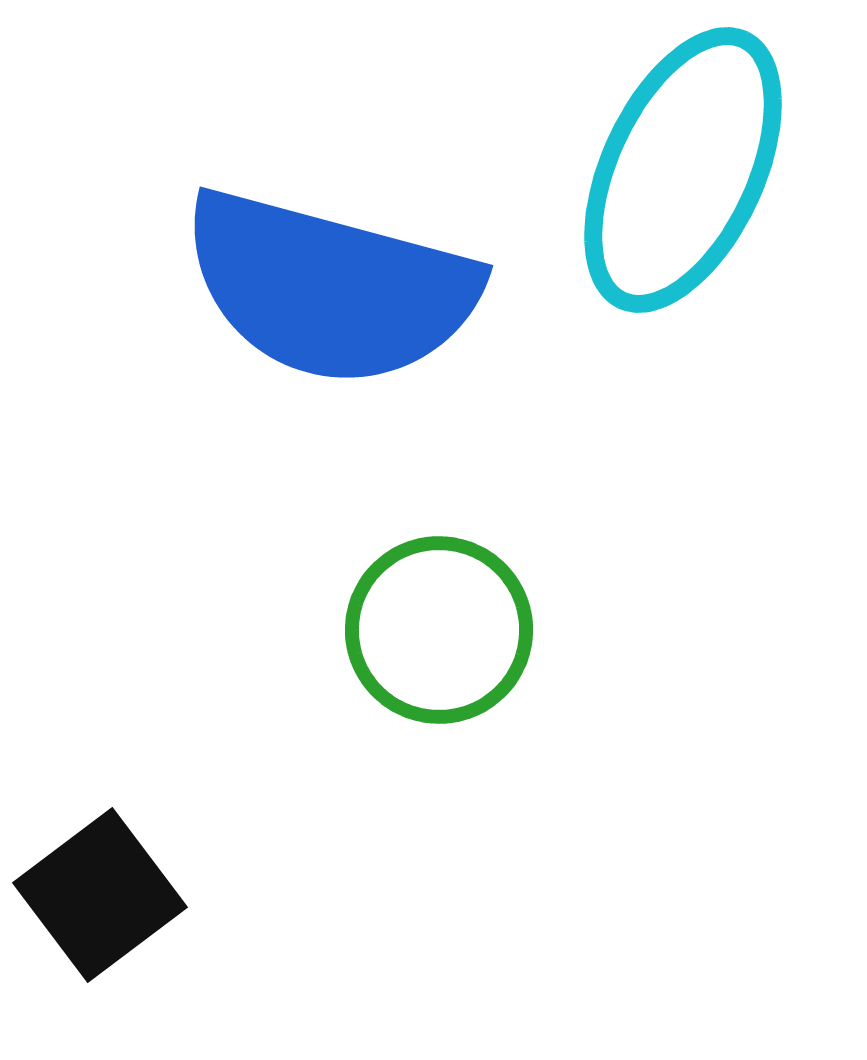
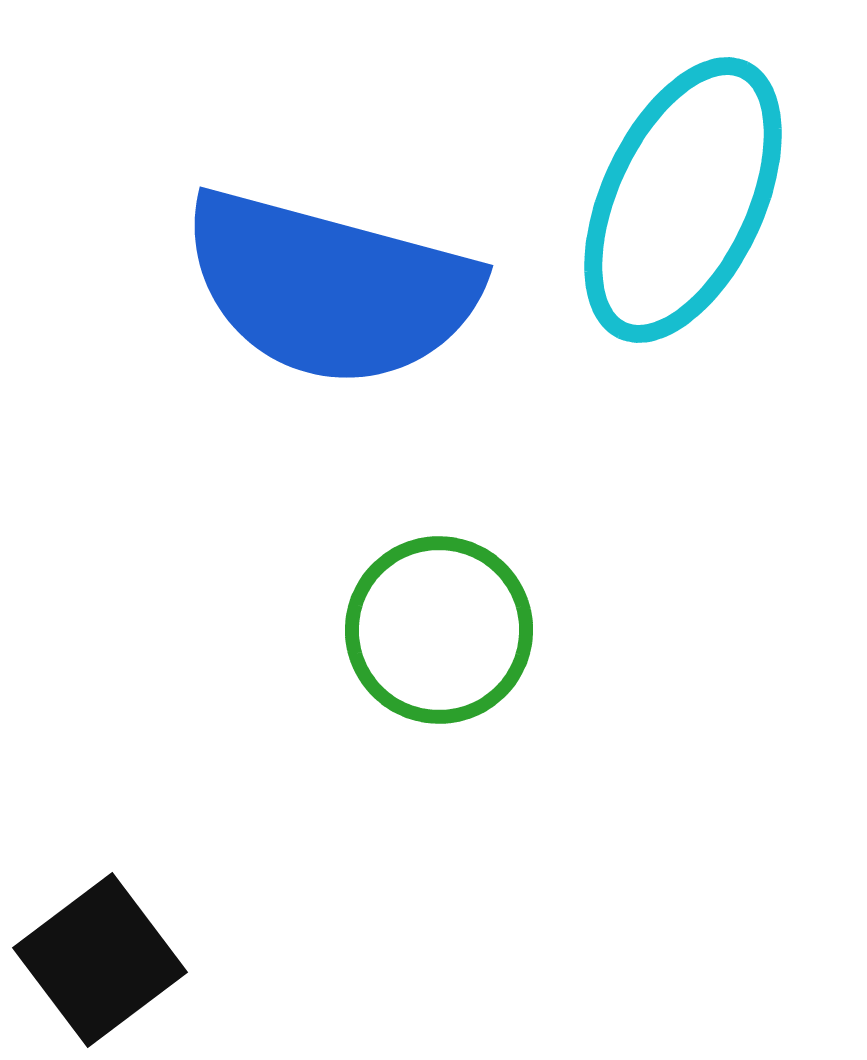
cyan ellipse: moved 30 px down
black square: moved 65 px down
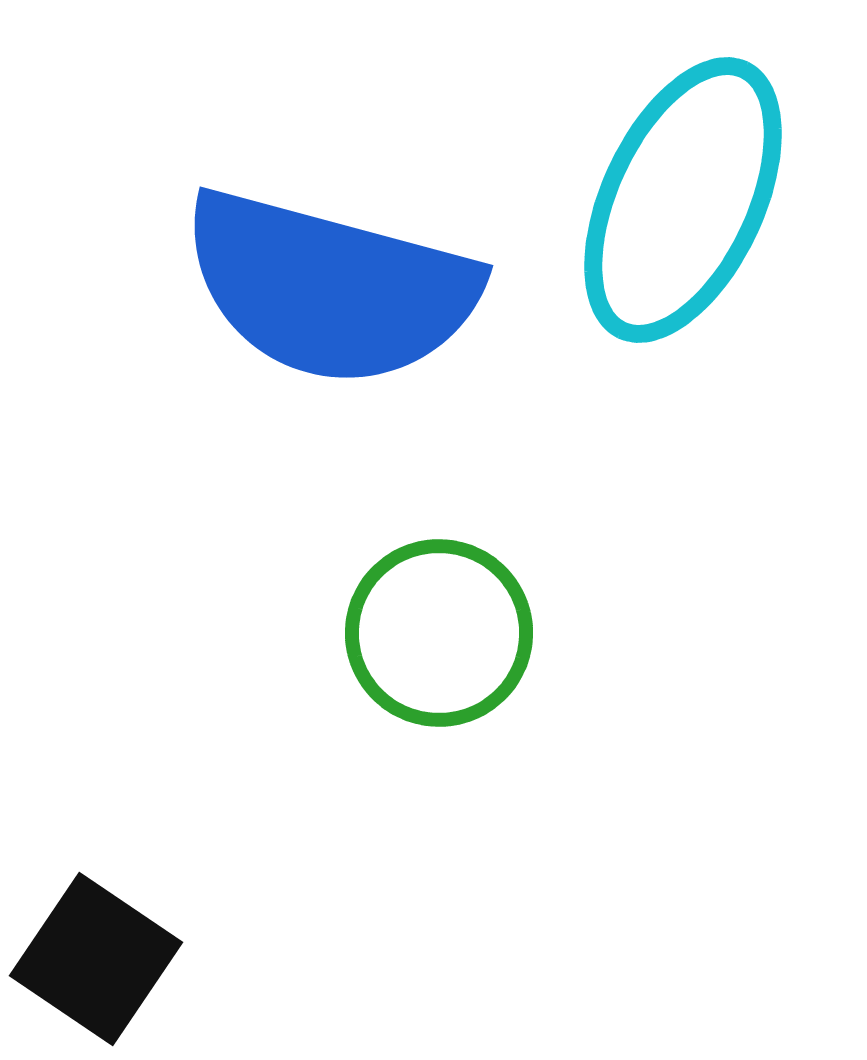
green circle: moved 3 px down
black square: moved 4 px left, 1 px up; rotated 19 degrees counterclockwise
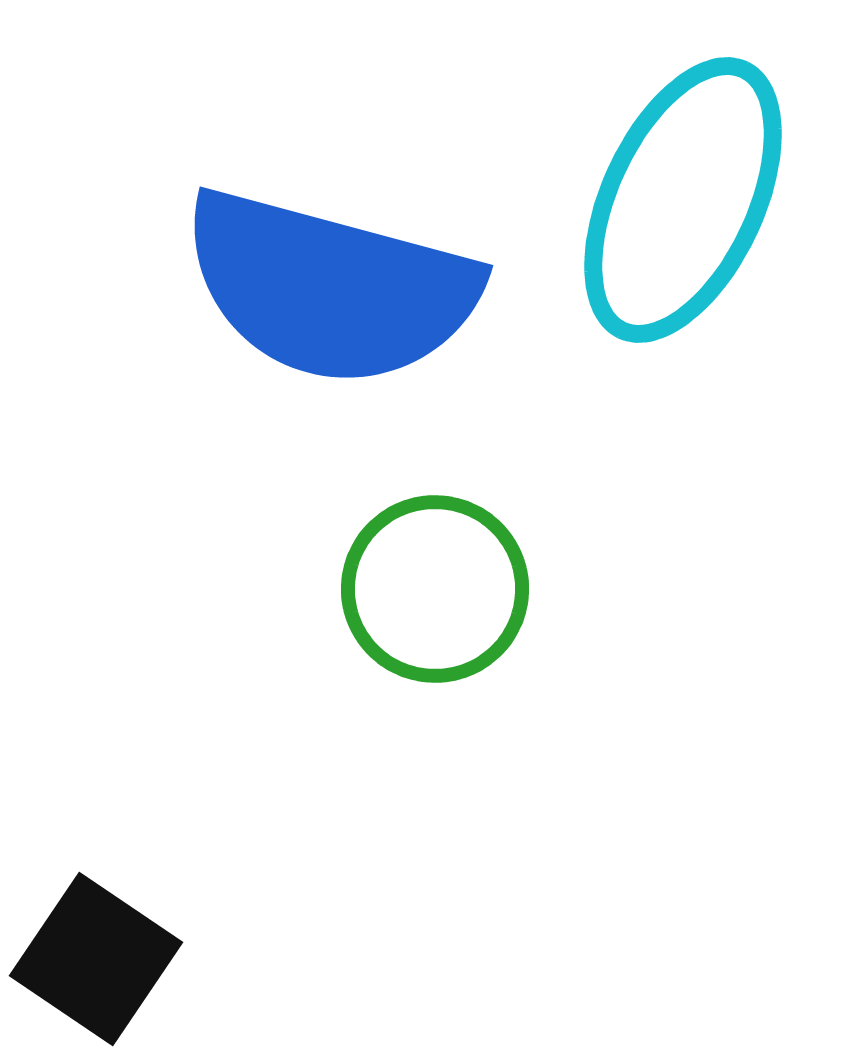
green circle: moved 4 px left, 44 px up
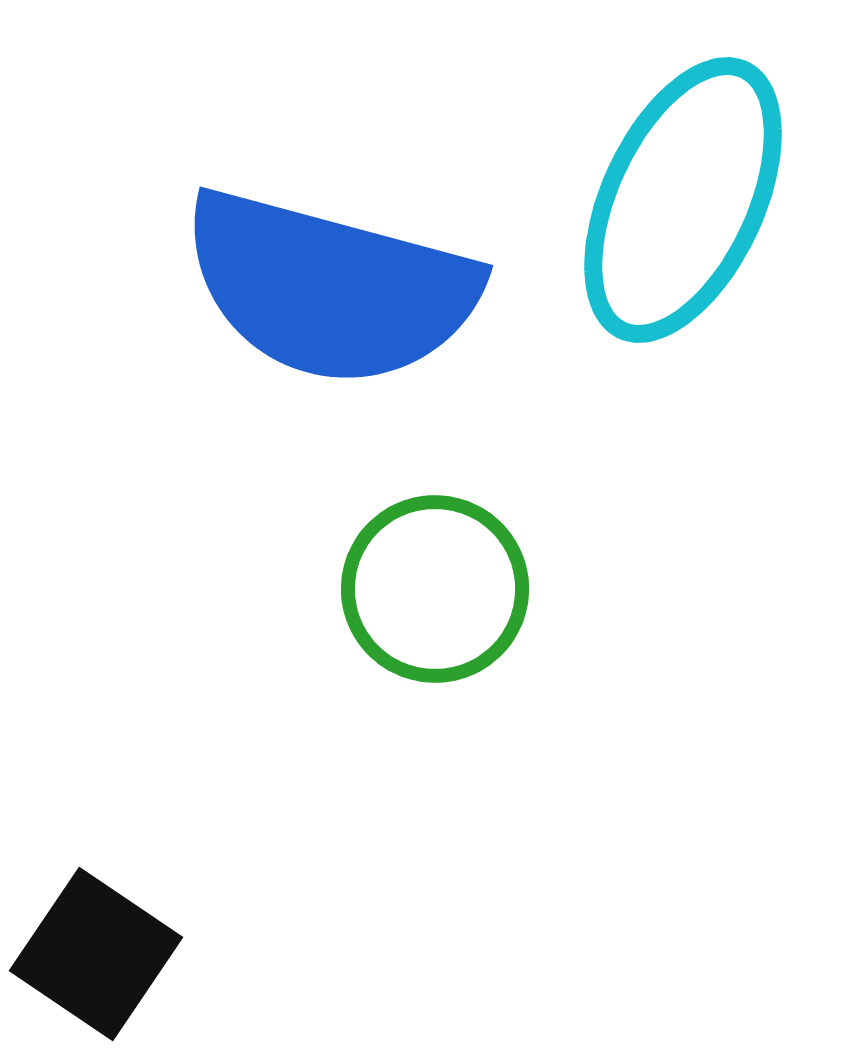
black square: moved 5 px up
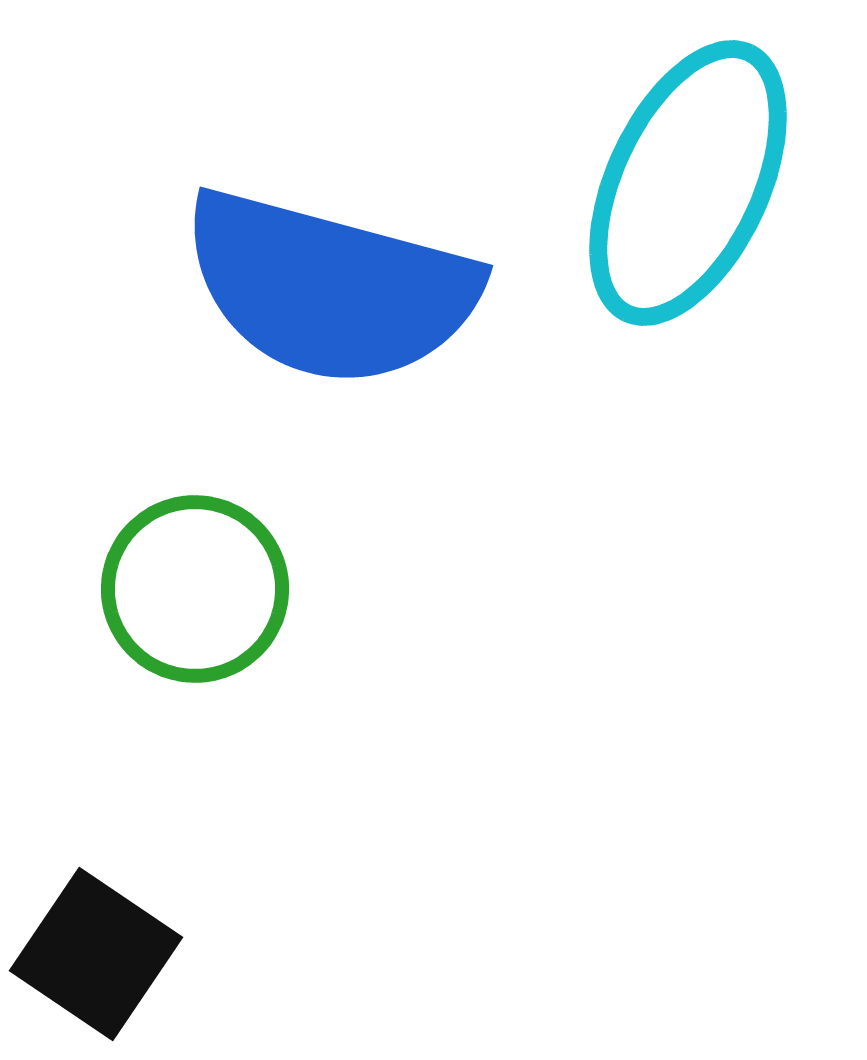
cyan ellipse: moved 5 px right, 17 px up
green circle: moved 240 px left
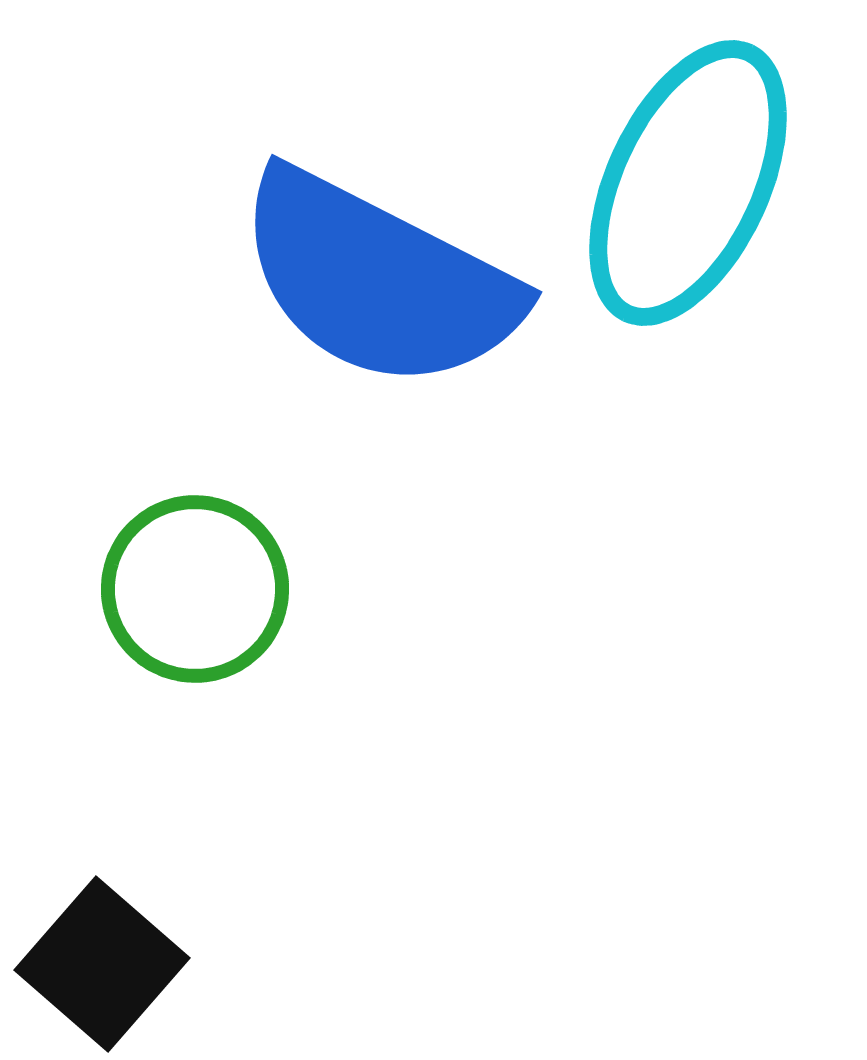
blue semicircle: moved 48 px right, 8 px up; rotated 12 degrees clockwise
black square: moved 6 px right, 10 px down; rotated 7 degrees clockwise
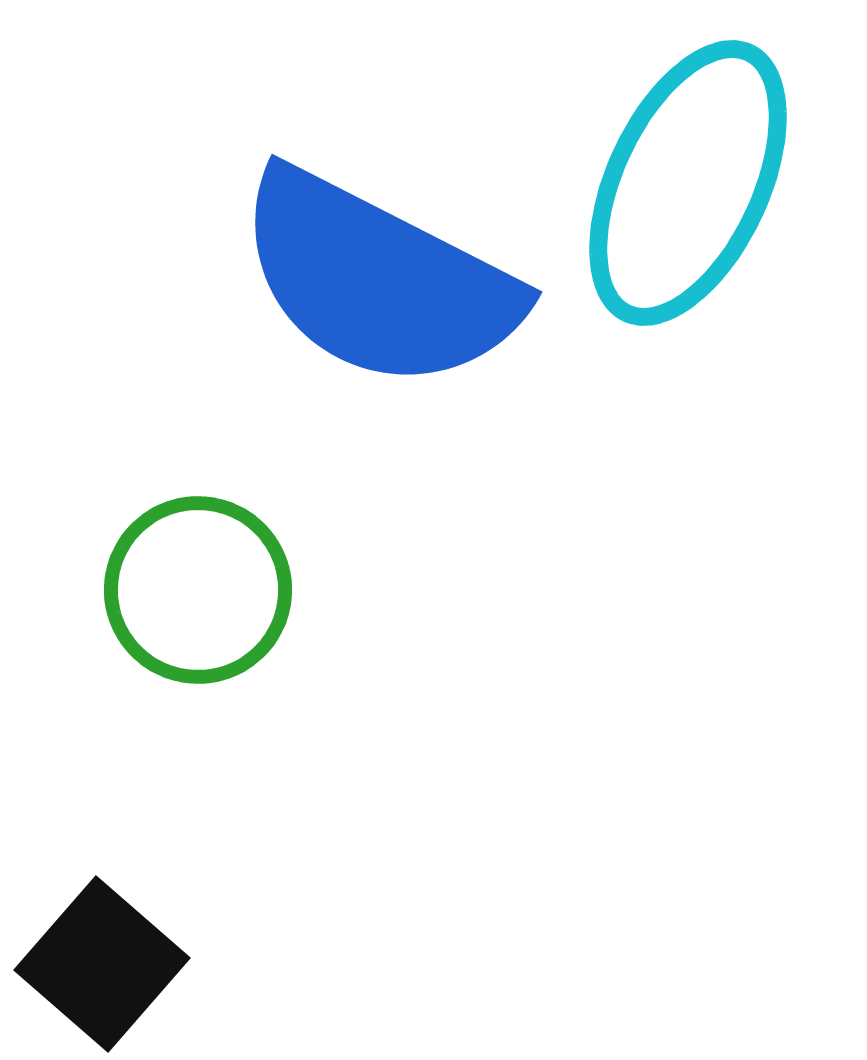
green circle: moved 3 px right, 1 px down
